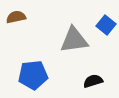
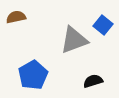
blue square: moved 3 px left
gray triangle: rotated 12 degrees counterclockwise
blue pentagon: rotated 24 degrees counterclockwise
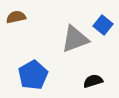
gray triangle: moved 1 px right, 1 px up
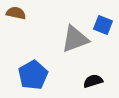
brown semicircle: moved 4 px up; rotated 24 degrees clockwise
blue square: rotated 18 degrees counterclockwise
